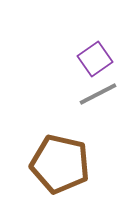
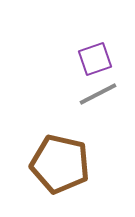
purple square: rotated 16 degrees clockwise
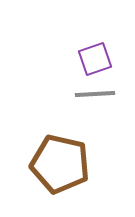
gray line: moved 3 px left; rotated 24 degrees clockwise
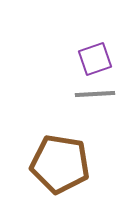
brown pentagon: rotated 4 degrees counterclockwise
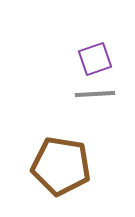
brown pentagon: moved 1 px right, 2 px down
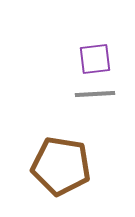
purple square: rotated 12 degrees clockwise
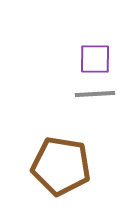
purple square: rotated 8 degrees clockwise
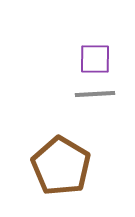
brown pentagon: rotated 22 degrees clockwise
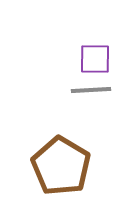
gray line: moved 4 px left, 4 px up
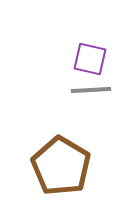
purple square: moved 5 px left; rotated 12 degrees clockwise
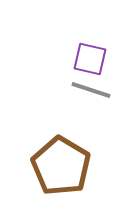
gray line: rotated 21 degrees clockwise
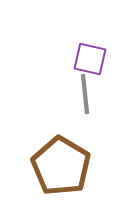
gray line: moved 6 px left, 4 px down; rotated 66 degrees clockwise
